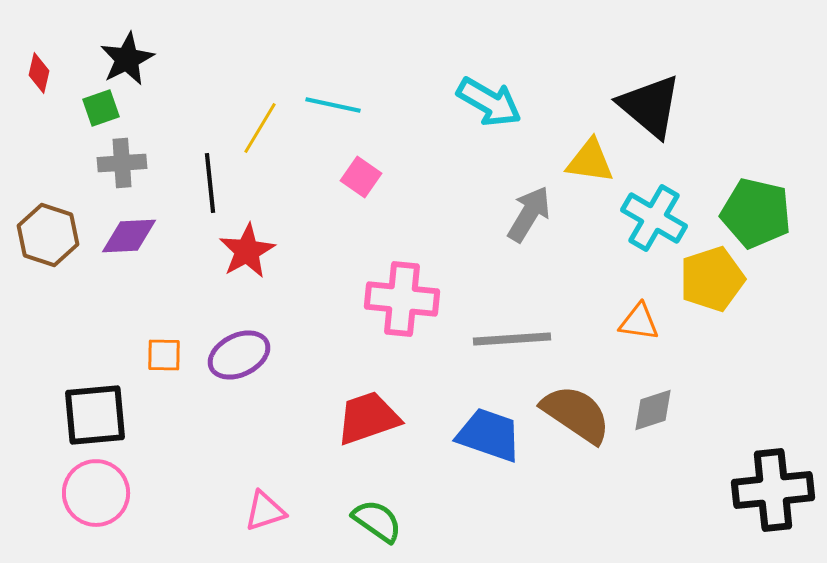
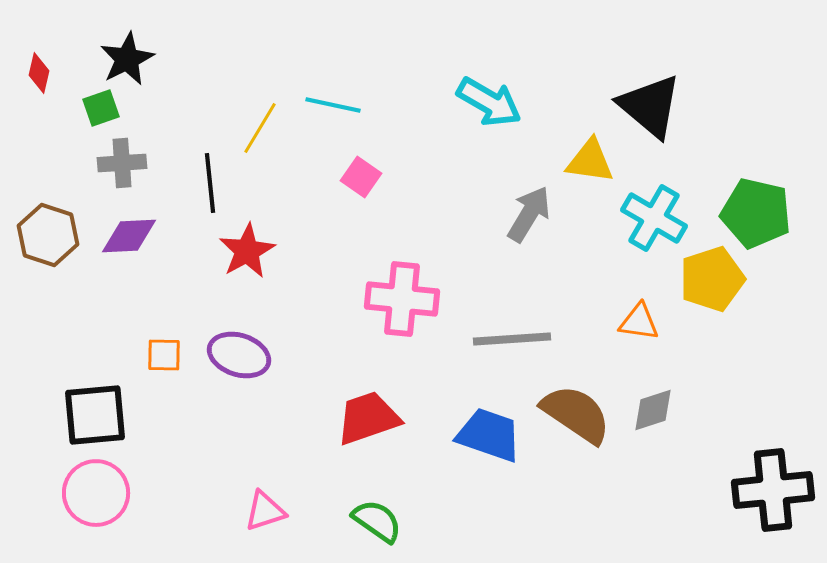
purple ellipse: rotated 44 degrees clockwise
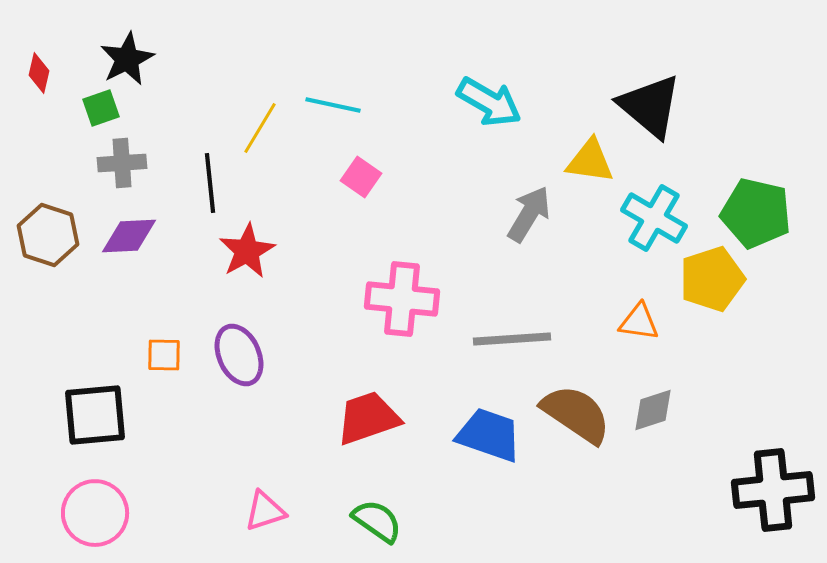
purple ellipse: rotated 48 degrees clockwise
pink circle: moved 1 px left, 20 px down
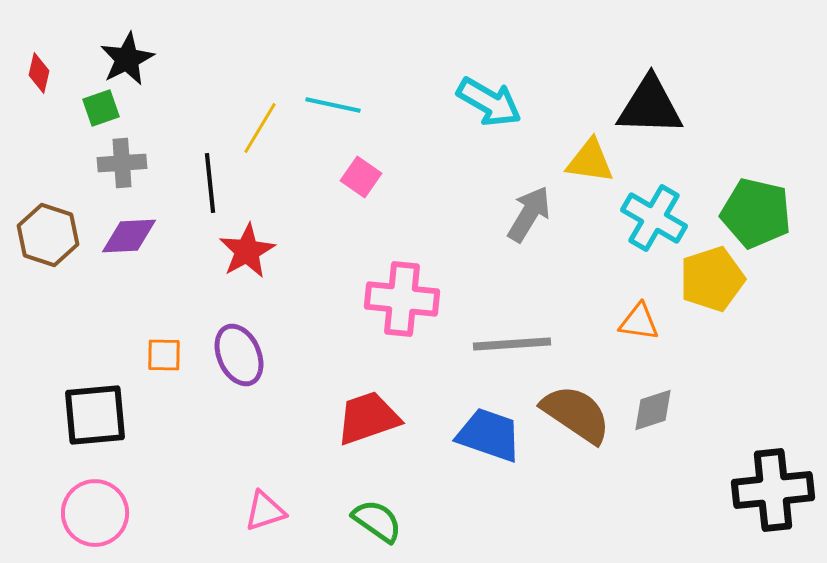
black triangle: rotated 38 degrees counterclockwise
gray line: moved 5 px down
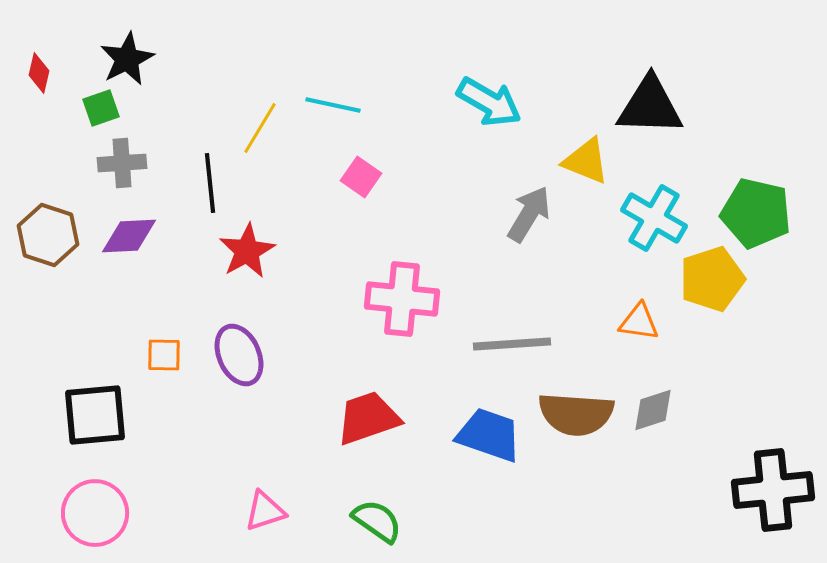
yellow triangle: moved 4 px left; rotated 14 degrees clockwise
brown semicircle: rotated 150 degrees clockwise
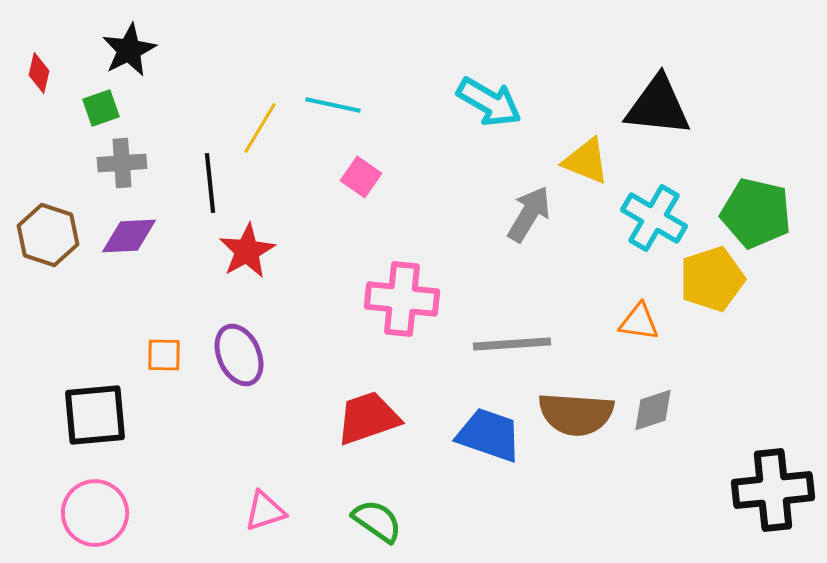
black star: moved 2 px right, 9 px up
black triangle: moved 8 px right; rotated 4 degrees clockwise
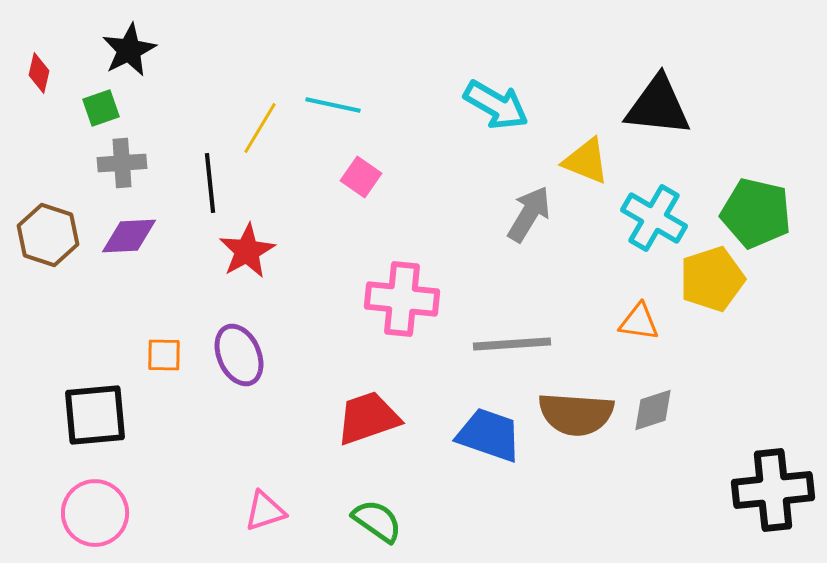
cyan arrow: moved 7 px right, 3 px down
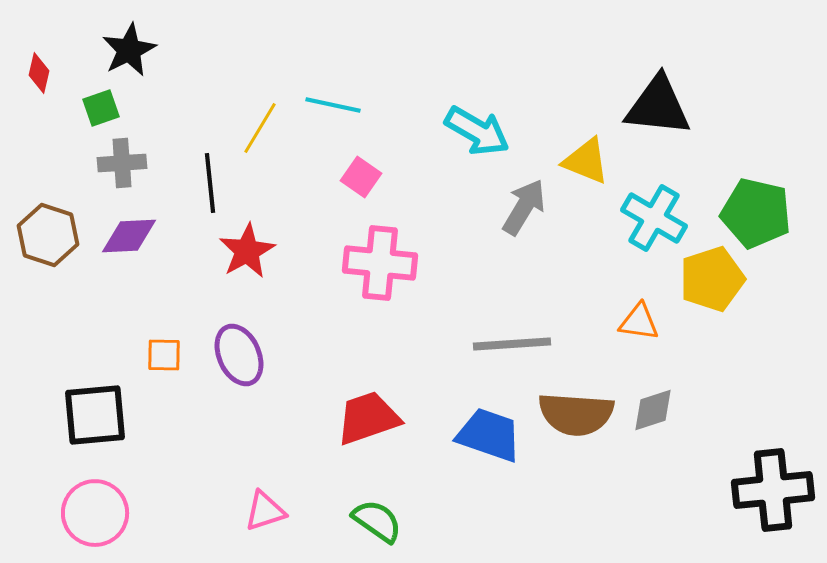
cyan arrow: moved 19 px left, 26 px down
gray arrow: moved 5 px left, 7 px up
pink cross: moved 22 px left, 36 px up
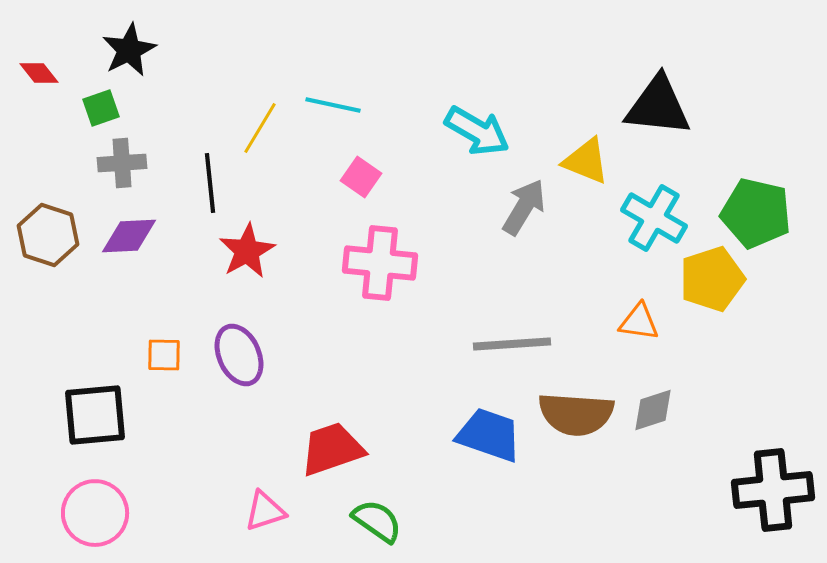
red diamond: rotated 51 degrees counterclockwise
red trapezoid: moved 36 px left, 31 px down
